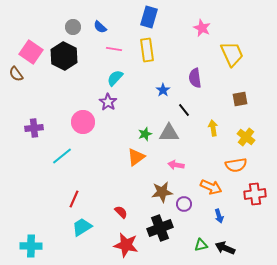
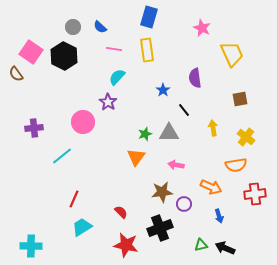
cyan semicircle: moved 2 px right, 1 px up
orange triangle: rotated 18 degrees counterclockwise
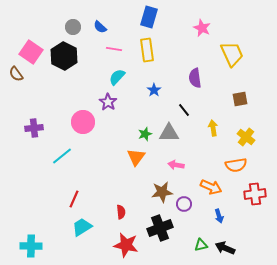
blue star: moved 9 px left
red semicircle: rotated 40 degrees clockwise
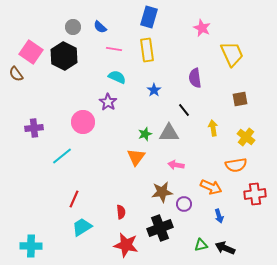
cyan semicircle: rotated 72 degrees clockwise
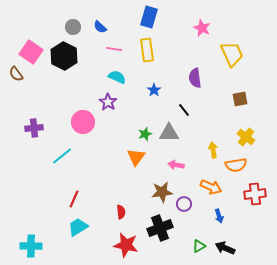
yellow arrow: moved 22 px down
cyan trapezoid: moved 4 px left
green triangle: moved 2 px left, 1 px down; rotated 16 degrees counterclockwise
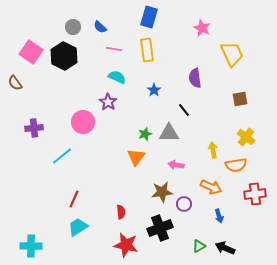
brown semicircle: moved 1 px left, 9 px down
